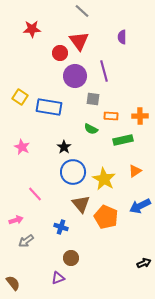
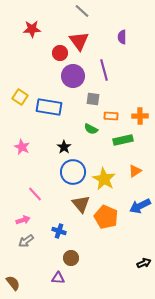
purple line: moved 1 px up
purple circle: moved 2 px left
pink arrow: moved 7 px right
blue cross: moved 2 px left, 4 px down
purple triangle: rotated 24 degrees clockwise
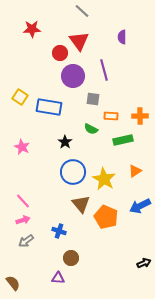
black star: moved 1 px right, 5 px up
pink line: moved 12 px left, 7 px down
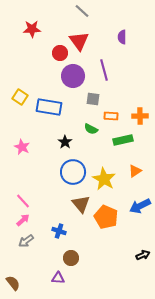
pink arrow: rotated 24 degrees counterclockwise
black arrow: moved 1 px left, 8 px up
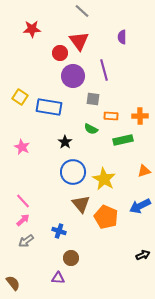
orange triangle: moved 9 px right; rotated 16 degrees clockwise
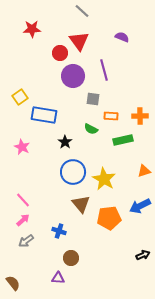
purple semicircle: rotated 112 degrees clockwise
yellow square: rotated 21 degrees clockwise
blue rectangle: moved 5 px left, 8 px down
pink line: moved 1 px up
orange pentagon: moved 3 px right, 1 px down; rotated 30 degrees counterclockwise
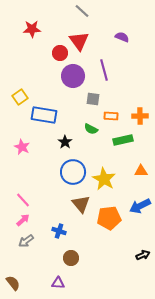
orange triangle: moved 3 px left; rotated 16 degrees clockwise
purple triangle: moved 5 px down
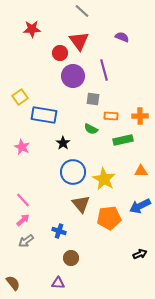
black star: moved 2 px left, 1 px down
black arrow: moved 3 px left, 1 px up
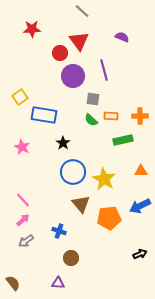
green semicircle: moved 9 px up; rotated 16 degrees clockwise
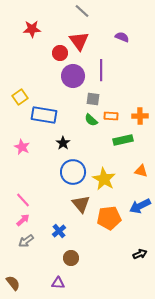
purple line: moved 3 px left; rotated 15 degrees clockwise
orange triangle: rotated 16 degrees clockwise
blue cross: rotated 32 degrees clockwise
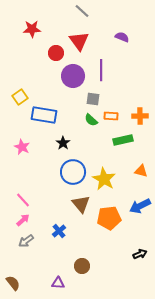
red circle: moved 4 px left
brown circle: moved 11 px right, 8 px down
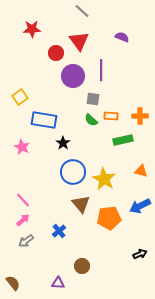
blue rectangle: moved 5 px down
